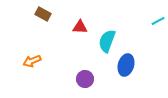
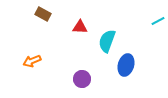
purple circle: moved 3 px left
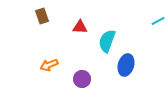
brown rectangle: moved 1 px left, 2 px down; rotated 42 degrees clockwise
orange arrow: moved 17 px right, 4 px down
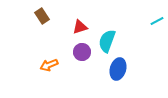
brown rectangle: rotated 14 degrees counterclockwise
cyan line: moved 1 px left
red triangle: rotated 21 degrees counterclockwise
blue ellipse: moved 8 px left, 4 px down
purple circle: moved 27 px up
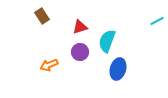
purple circle: moved 2 px left
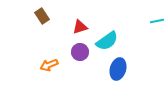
cyan line: rotated 16 degrees clockwise
cyan semicircle: rotated 145 degrees counterclockwise
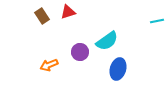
red triangle: moved 12 px left, 15 px up
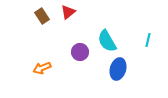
red triangle: rotated 21 degrees counterclockwise
cyan line: moved 9 px left, 19 px down; rotated 64 degrees counterclockwise
cyan semicircle: rotated 95 degrees clockwise
orange arrow: moved 7 px left, 3 px down
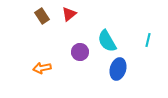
red triangle: moved 1 px right, 2 px down
orange arrow: rotated 12 degrees clockwise
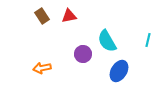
red triangle: moved 2 px down; rotated 28 degrees clockwise
purple circle: moved 3 px right, 2 px down
blue ellipse: moved 1 px right, 2 px down; rotated 15 degrees clockwise
